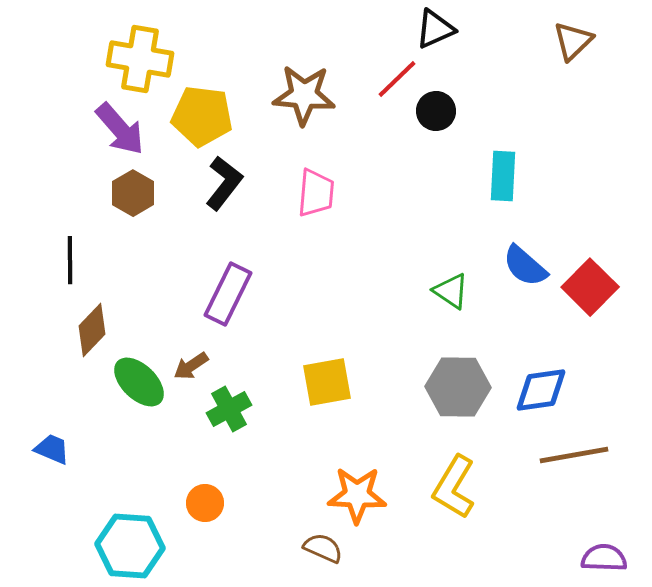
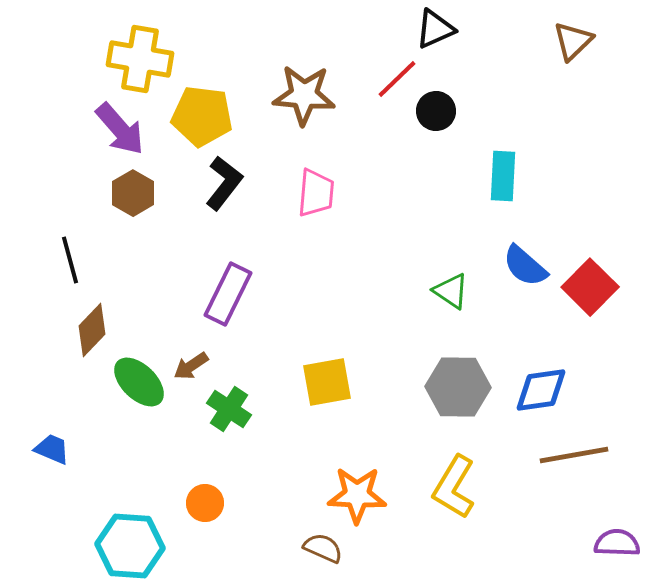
black line: rotated 15 degrees counterclockwise
green cross: rotated 27 degrees counterclockwise
purple semicircle: moved 13 px right, 15 px up
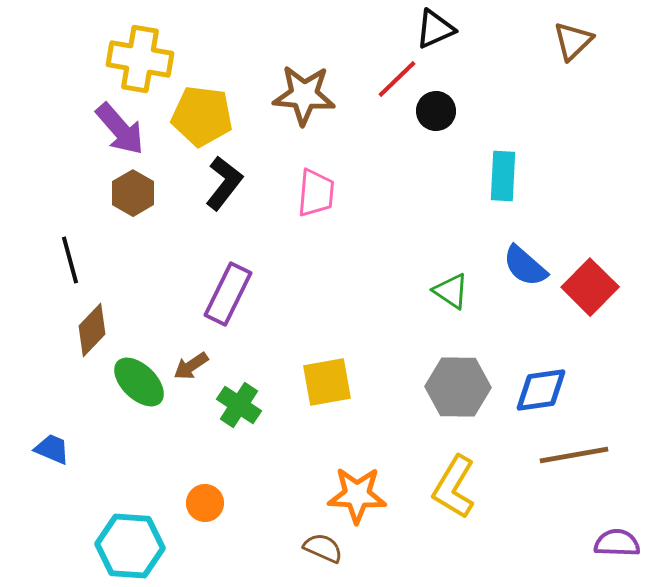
green cross: moved 10 px right, 4 px up
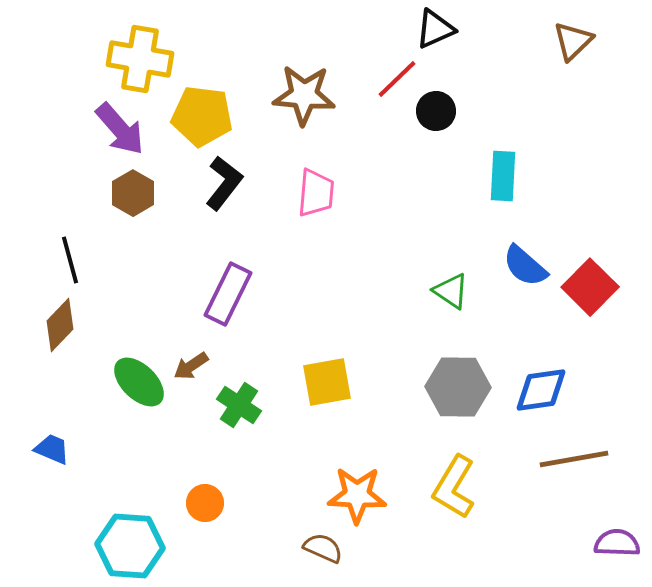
brown diamond: moved 32 px left, 5 px up
brown line: moved 4 px down
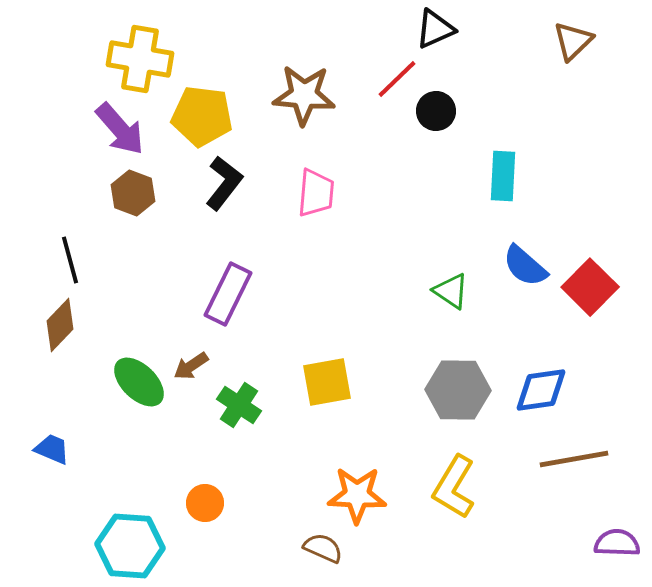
brown hexagon: rotated 9 degrees counterclockwise
gray hexagon: moved 3 px down
